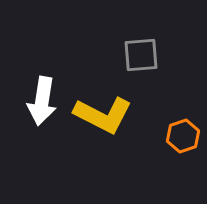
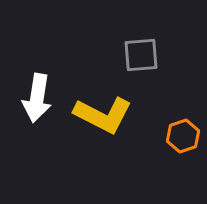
white arrow: moved 5 px left, 3 px up
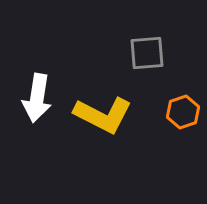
gray square: moved 6 px right, 2 px up
orange hexagon: moved 24 px up
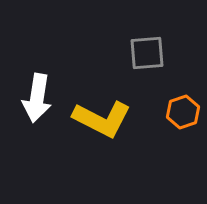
yellow L-shape: moved 1 px left, 4 px down
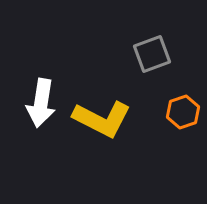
gray square: moved 5 px right, 1 px down; rotated 15 degrees counterclockwise
white arrow: moved 4 px right, 5 px down
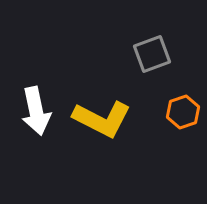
white arrow: moved 5 px left, 8 px down; rotated 21 degrees counterclockwise
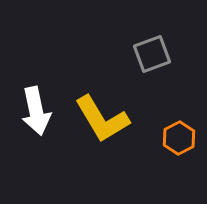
orange hexagon: moved 4 px left, 26 px down; rotated 8 degrees counterclockwise
yellow L-shape: rotated 32 degrees clockwise
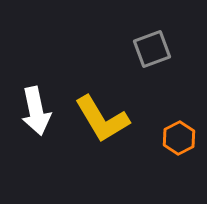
gray square: moved 5 px up
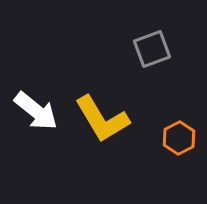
white arrow: rotated 39 degrees counterclockwise
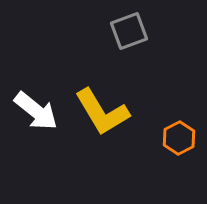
gray square: moved 23 px left, 18 px up
yellow L-shape: moved 7 px up
